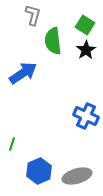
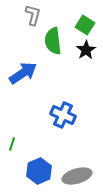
blue cross: moved 23 px left, 1 px up
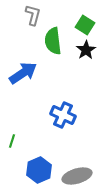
green line: moved 3 px up
blue hexagon: moved 1 px up
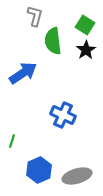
gray L-shape: moved 2 px right, 1 px down
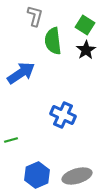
blue arrow: moved 2 px left
green line: moved 1 px left, 1 px up; rotated 56 degrees clockwise
blue hexagon: moved 2 px left, 5 px down
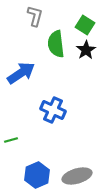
green semicircle: moved 3 px right, 3 px down
blue cross: moved 10 px left, 5 px up
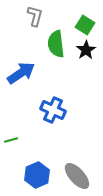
gray ellipse: rotated 64 degrees clockwise
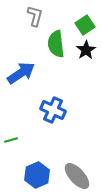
green square: rotated 24 degrees clockwise
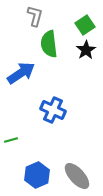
green semicircle: moved 7 px left
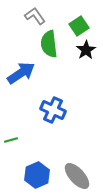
gray L-shape: rotated 50 degrees counterclockwise
green square: moved 6 px left, 1 px down
